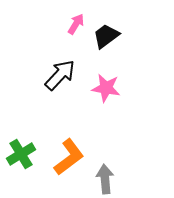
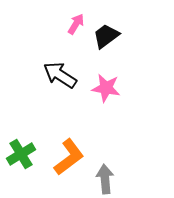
black arrow: rotated 100 degrees counterclockwise
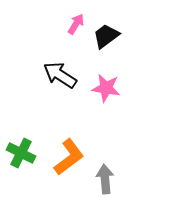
green cross: moved 1 px up; rotated 32 degrees counterclockwise
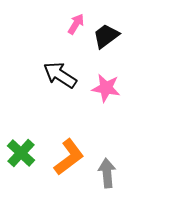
green cross: rotated 16 degrees clockwise
gray arrow: moved 2 px right, 6 px up
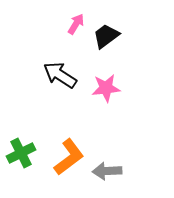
pink star: rotated 16 degrees counterclockwise
green cross: rotated 20 degrees clockwise
gray arrow: moved 2 px up; rotated 88 degrees counterclockwise
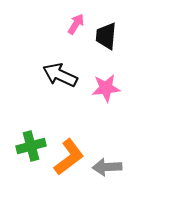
black trapezoid: rotated 48 degrees counterclockwise
black arrow: rotated 8 degrees counterclockwise
green cross: moved 10 px right, 7 px up; rotated 12 degrees clockwise
gray arrow: moved 4 px up
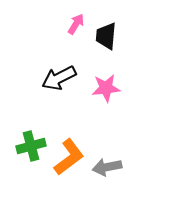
black arrow: moved 1 px left, 3 px down; rotated 52 degrees counterclockwise
gray arrow: rotated 8 degrees counterclockwise
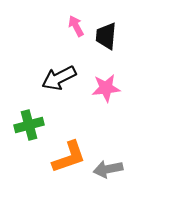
pink arrow: moved 2 px down; rotated 60 degrees counterclockwise
green cross: moved 2 px left, 21 px up
orange L-shape: rotated 18 degrees clockwise
gray arrow: moved 1 px right, 2 px down
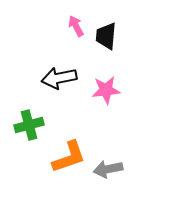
black arrow: rotated 16 degrees clockwise
pink star: moved 2 px down
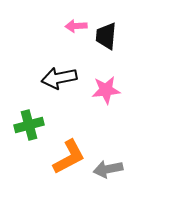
pink arrow: rotated 65 degrees counterclockwise
orange L-shape: rotated 9 degrees counterclockwise
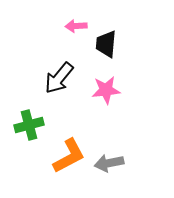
black trapezoid: moved 8 px down
black arrow: rotated 40 degrees counterclockwise
orange L-shape: moved 1 px up
gray arrow: moved 1 px right, 6 px up
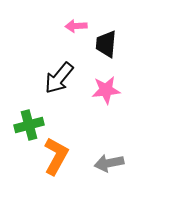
orange L-shape: moved 13 px left; rotated 33 degrees counterclockwise
